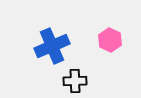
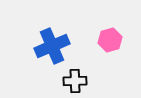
pink hexagon: rotated 20 degrees clockwise
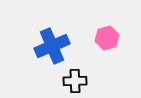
pink hexagon: moved 3 px left, 2 px up
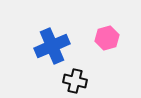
black cross: rotated 15 degrees clockwise
